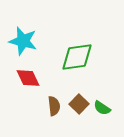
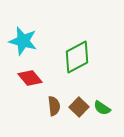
green diamond: rotated 20 degrees counterclockwise
red diamond: moved 2 px right; rotated 15 degrees counterclockwise
brown square: moved 3 px down
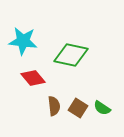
cyan star: rotated 8 degrees counterclockwise
green diamond: moved 6 px left, 2 px up; rotated 40 degrees clockwise
red diamond: moved 3 px right
brown square: moved 1 px left, 1 px down; rotated 12 degrees counterclockwise
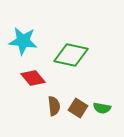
green semicircle: rotated 24 degrees counterclockwise
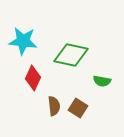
red diamond: rotated 65 degrees clockwise
green semicircle: moved 27 px up
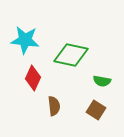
cyan star: moved 2 px right, 1 px up
brown square: moved 18 px right, 2 px down
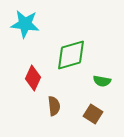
cyan star: moved 16 px up
green diamond: rotated 28 degrees counterclockwise
brown square: moved 3 px left, 4 px down
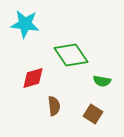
green diamond: rotated 72 degrees clockwise
red diamond: rotated 50 degrees clockwise
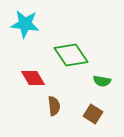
red diamond: rotated 75 degrees clockwise
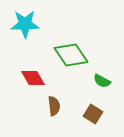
cyan star: rotated 8 degrees counterclockwise
green semicircle: rotated 18 degrees clockwise
